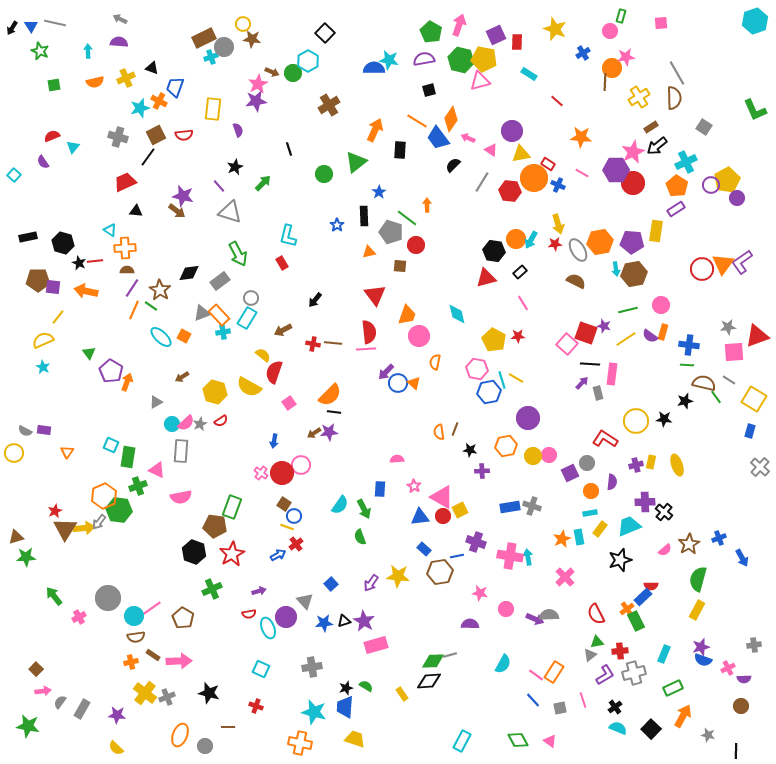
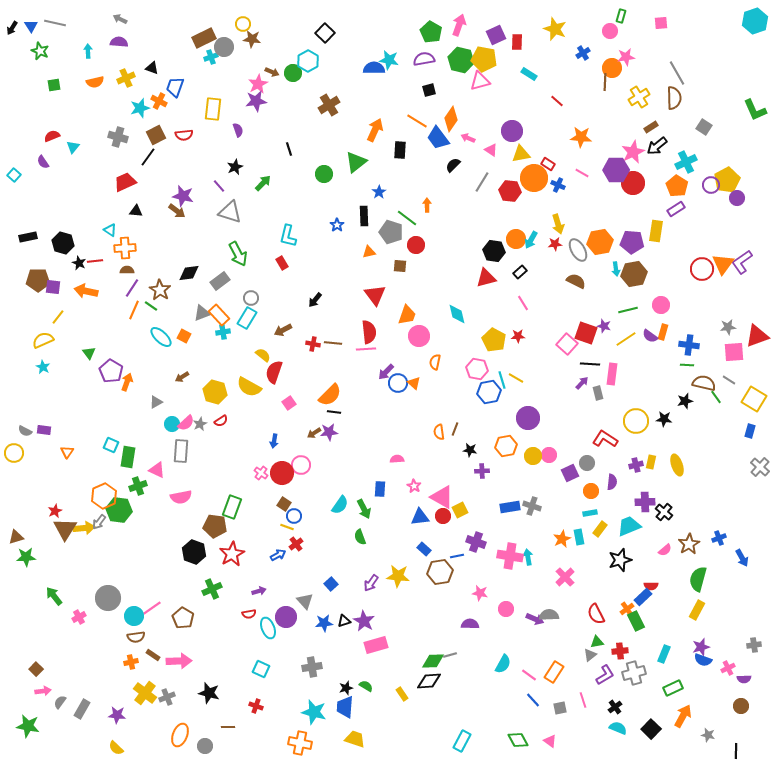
pink line at (536, 675): moved 7 px left
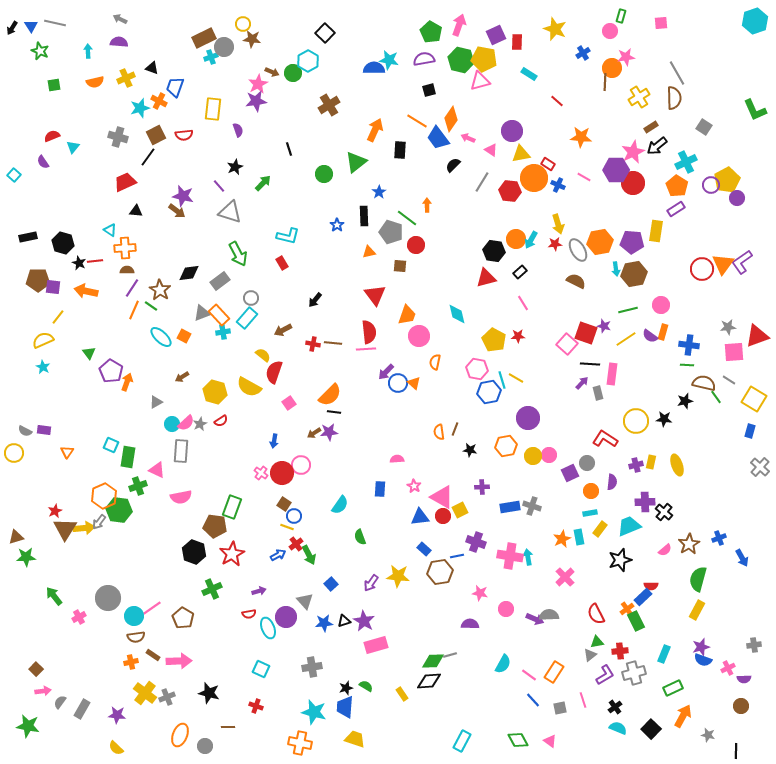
pink line at (582, 173): moved 2 px right, 4 px down
cyan L-shape at (288, 236): rotated 90 degrees counterclockwise
cyan rectangle at (247, 318): rotated 10 degrees clockwise
purple cross at (482, 471): moved 16 px down
green arrow at (364, 509): moved 55 px left, 46 px down
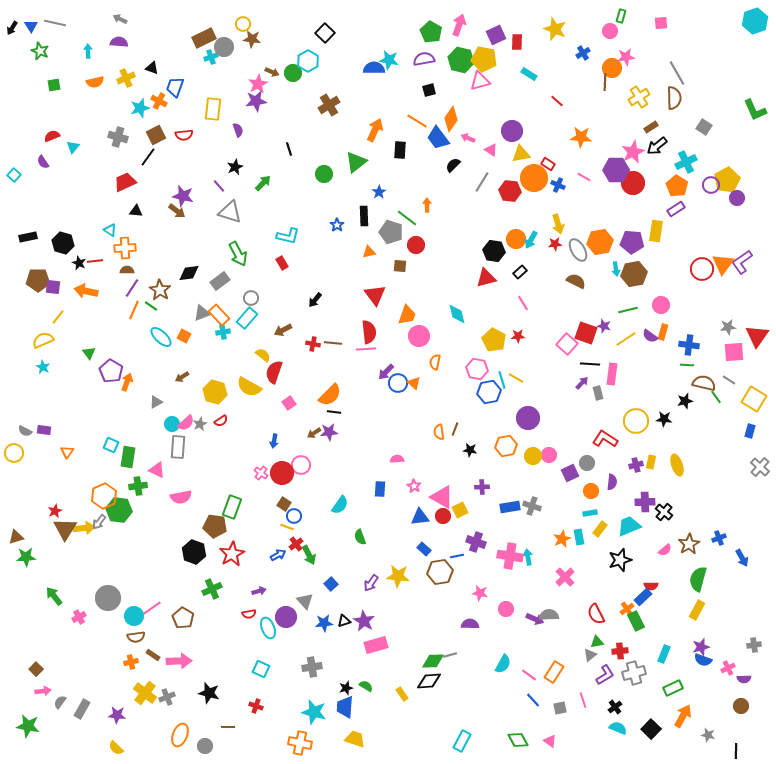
red triangle at (757, 336): rotated 35 degrees counterclockwise
gray rectangle at (181, 451): moved 3 px left, 4 px up
green cross at (138, 486): rotated 12 degrees clockwise
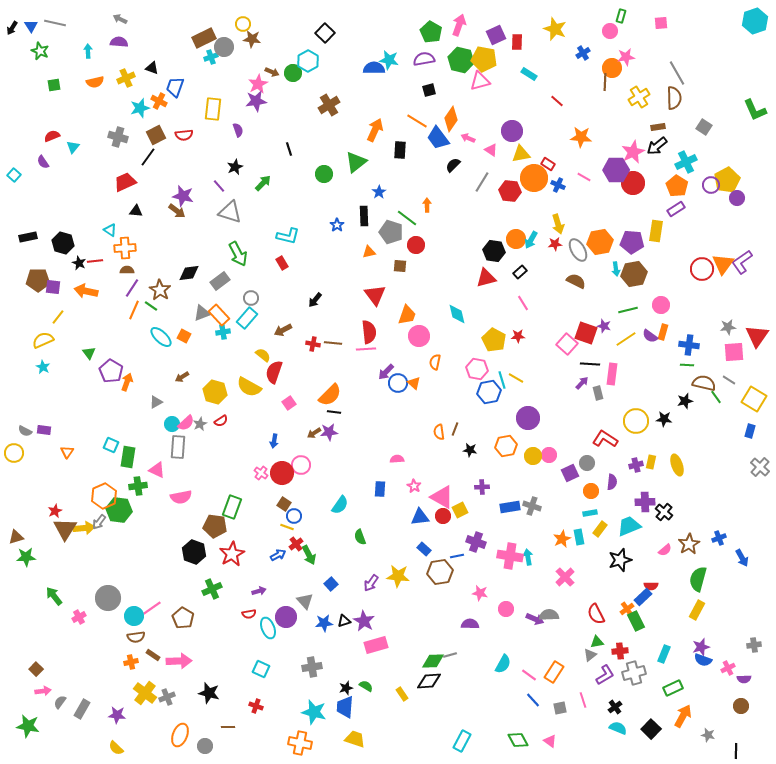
brown rectangle at (651, 127): moved 7 px right; rotated 24 degrees clockwise
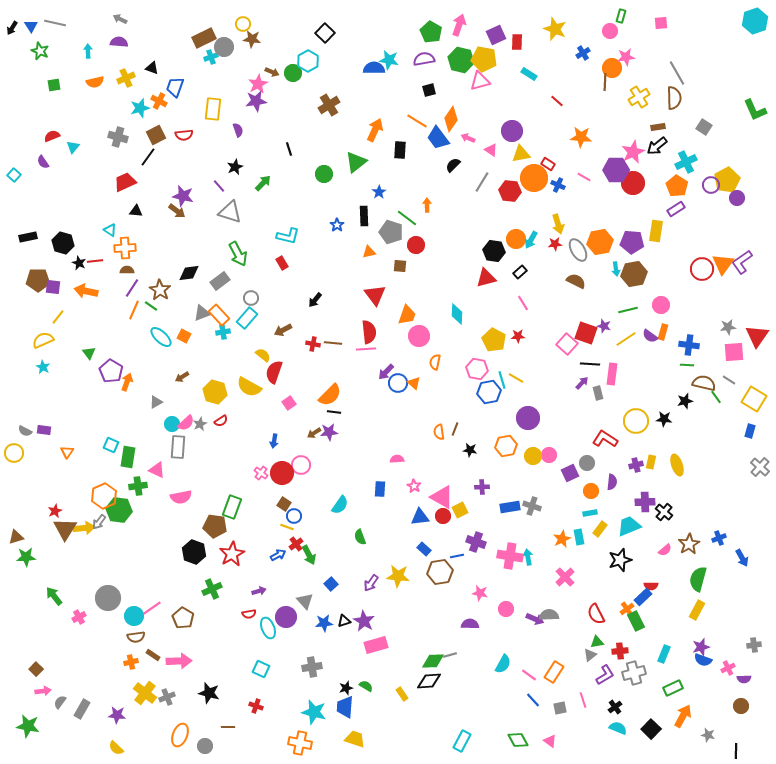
cyan diamond at (457, 314): rotated 15 degrees clockwise
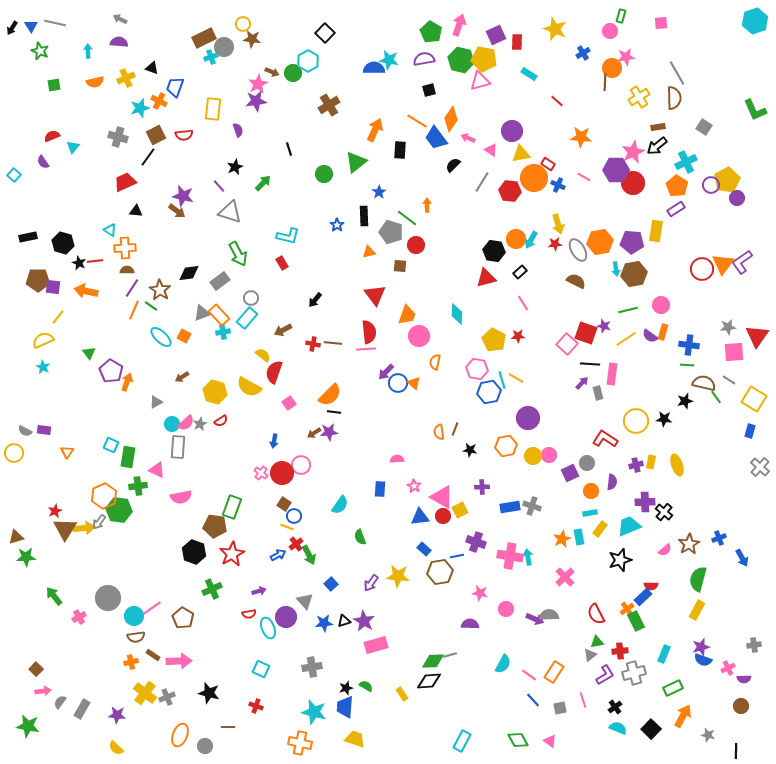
blue trapezoid at (438, 138): moved 2 px left
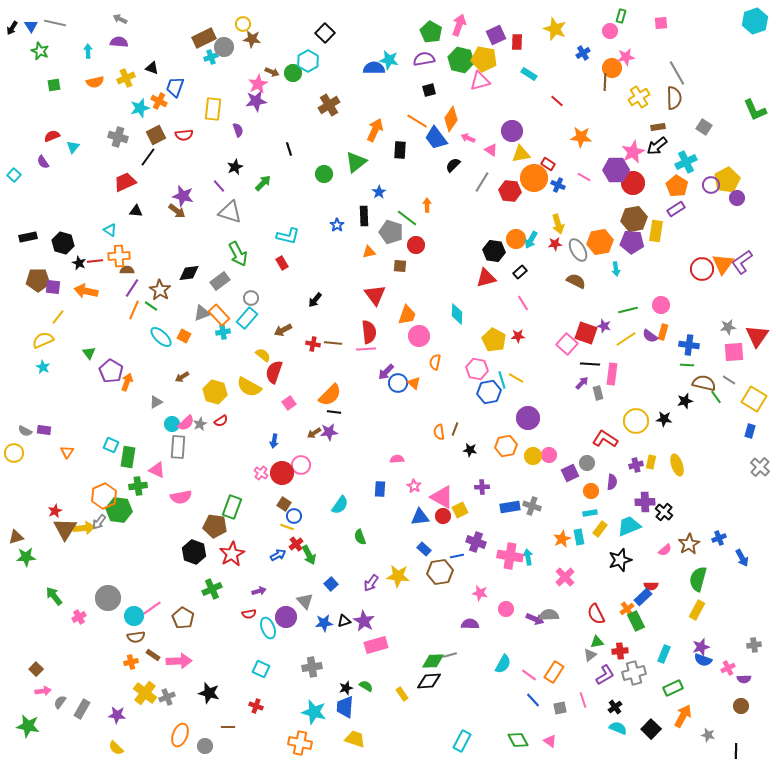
orange cross at (125, 248): moved 6 px left, 8 px down
brown hexagon at (634, 274): moved 55 px up
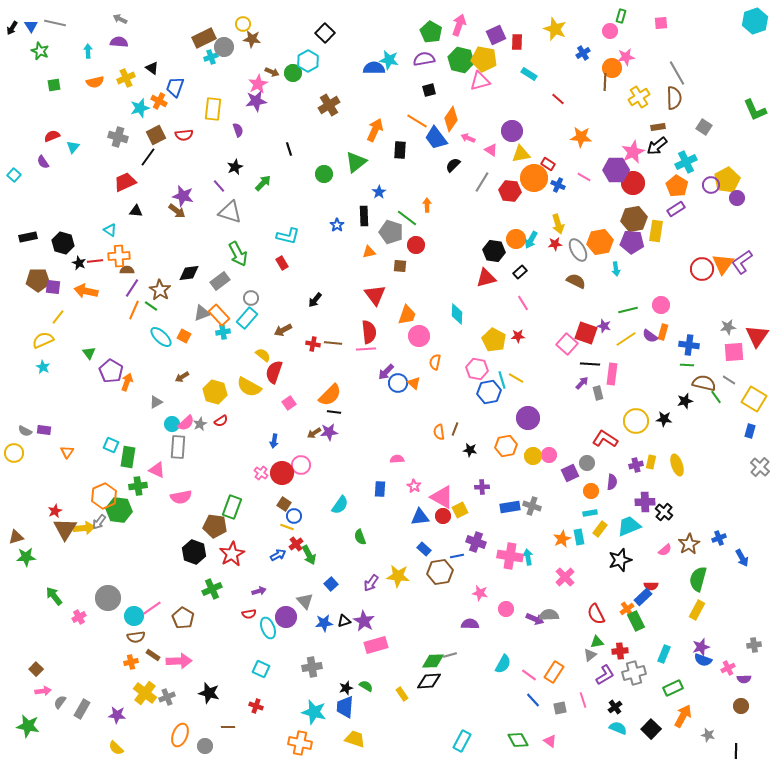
black triangle at (152, 68): rotated 16 degrees clockwise
red line at (557, 101): moved 1 px right, 2 px up
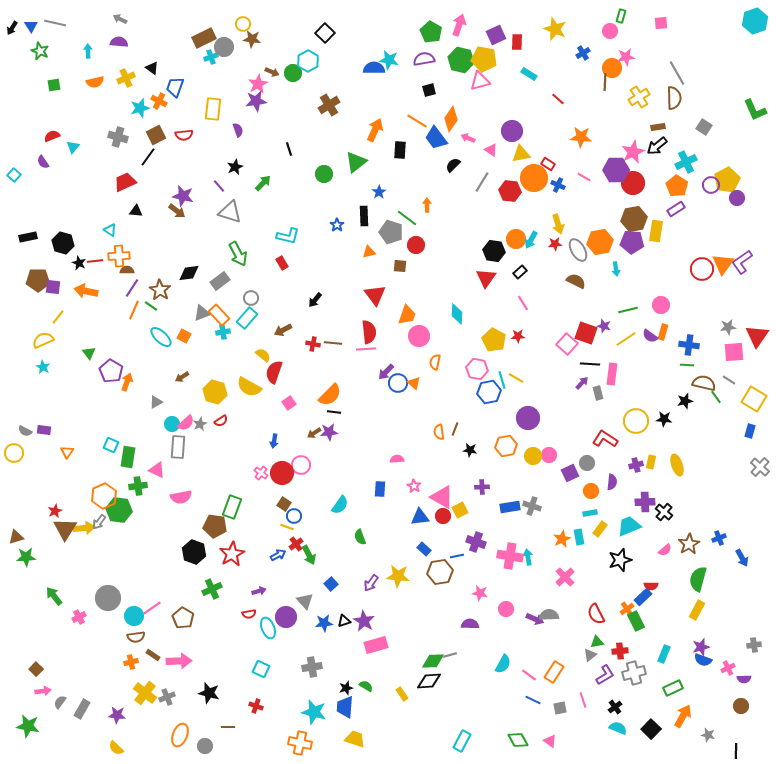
red triangle at (486, 278): rotated 40 degrees counterclockwise
blue line at (533, 700): rotated 21 degrees counterclockwise
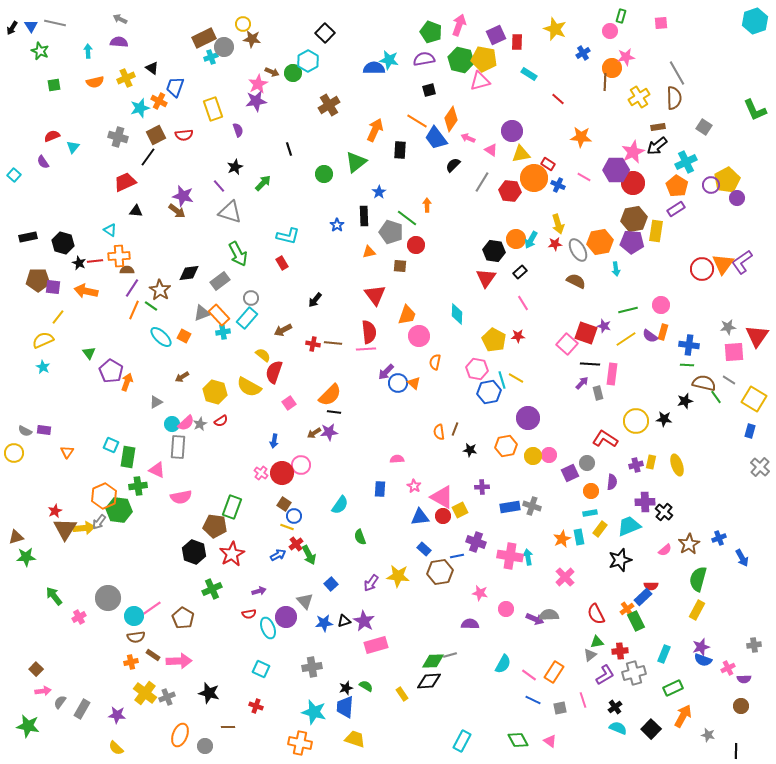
green pentagon at (431, 32): rotated 10 degrees counterclockwise
yellow rectangle at (213, 109): rotated 25 degrees counterclockwise
